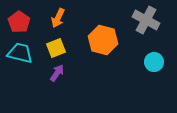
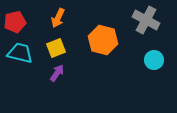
red pentagon: moved 4 px left; rotated 25 degrees clockwise
cyan circle: moved 2 px up
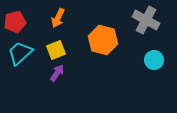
yellow square: moved 2 px down
cyan trapezoid: rotated 56 degrees counterclockwise
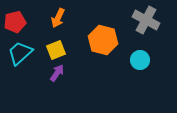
cyan circle: moved 14 px left
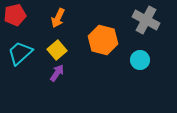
red pentagon: moved 7 px up
yellow square: moved 1 px right; rotated 18 degrees counterclockwise
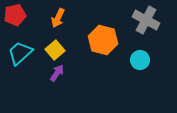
yellow square: moved 2 px left
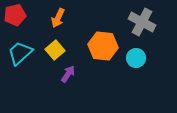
gray cross: moved 4 px left, 2 px down
orange hexagon: moved 6 px down; rotated 8 degrees counterclockwise
cyan circle: moved 4 px left, 2 px up
purple arrow: moved 11 px right, 1 px down
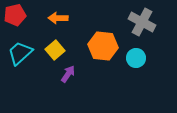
orange arrow: rotated 66 degrees clockwise
